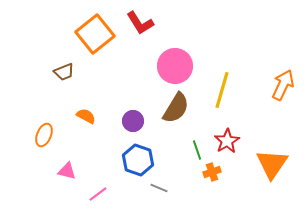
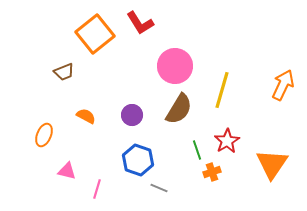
brown semicircle: moved 3 px right, 1 px down
purple circle: moved 1 px left, 6 px up
pink line: moved 1 px left, 5 px up; rotated 36 degrees counterclockwise
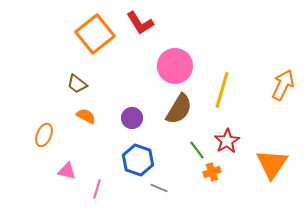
brown trapezoid: moved 13 px right, 12 px down; rotated 60 degrees clockwise
purple circle: moved 3 px down
green line: rotated 18 degrees counterclockwise
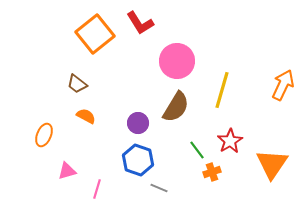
pink circle: moved 2 px right, 5 px up
brown semicircle: moved 3 px left, 2 px up
purple circle: moved 6 px right, 5 px down
red star: moved 3 px right
pink triangle: rotated 30 degrees counterclockwise
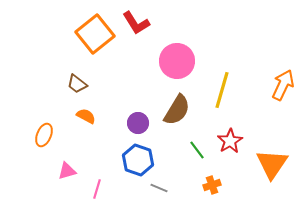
red L-shape: moved 4 px left
brown semicircle: moved 1 px right, 3 px down
orange cross: moved 13 px down
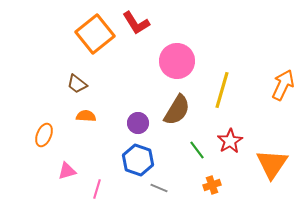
orange semicircle: rotated 24 degrees counterclockwise
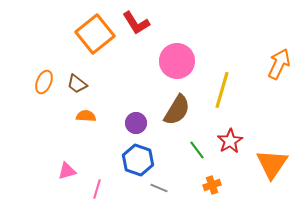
orange arrow: moved 4 px left, 21 px up
purple circle: moved 2 px left
orange ellipse: moved 53 px up
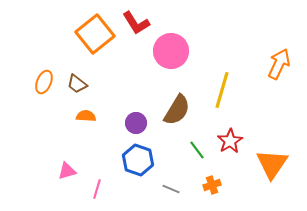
pink circle: moved 6 px left, 10 px up
gray line: moved 12 px right, 1 px down
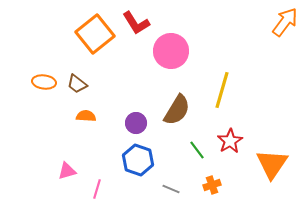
orange arrow: moved 6 px right, 42 px up; rotated 12 degrees clockwise
orange ellipse: rotated 75 degrees clockwise
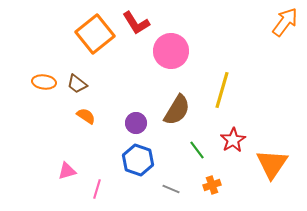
orange semicircle: rotated 30 degrees clockwise
red star: moved 3 px right, 1 px up
